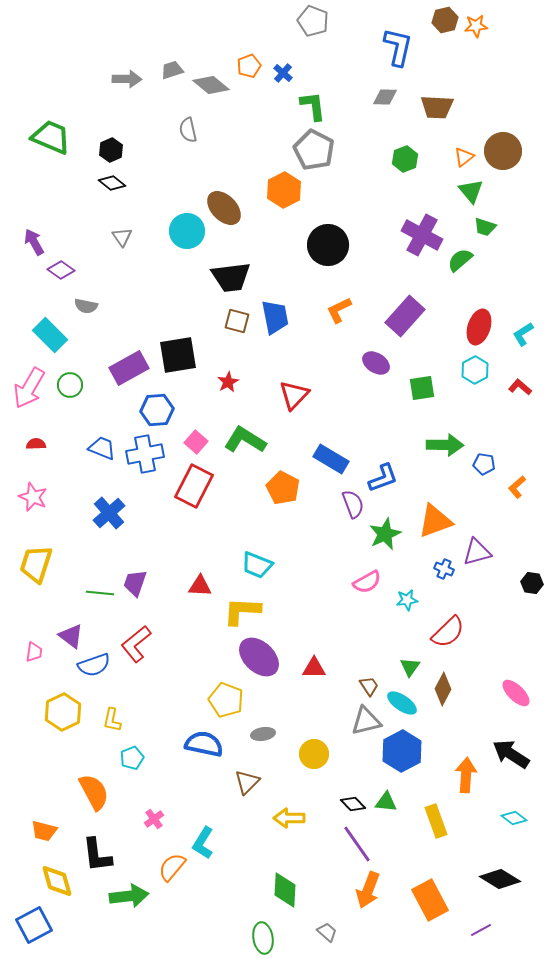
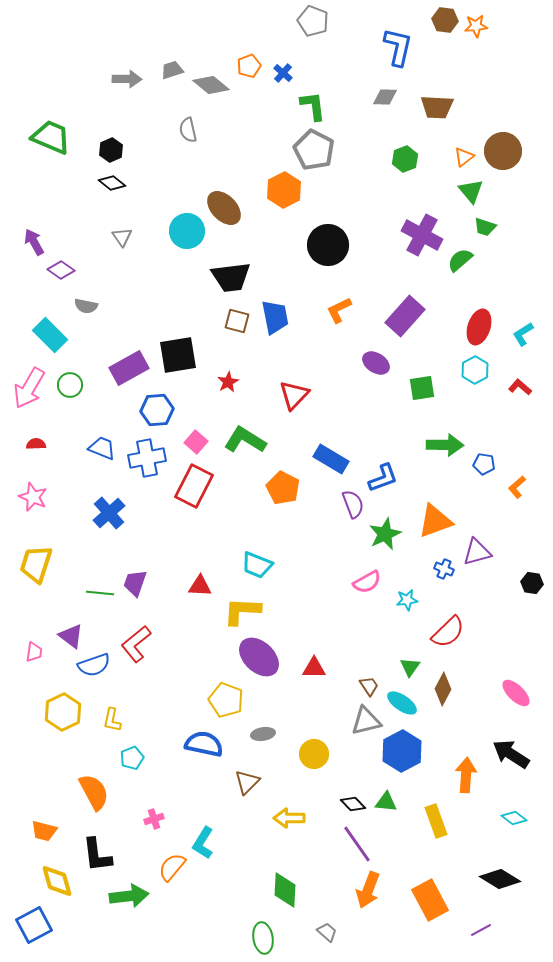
brown hexagon at (445, 20): rotated 20 degrees clockwise
blue cross at (145, 454): moved 2 px right, 4 px down
pink cross at (154, 819): rotated 18 degrees clockwise
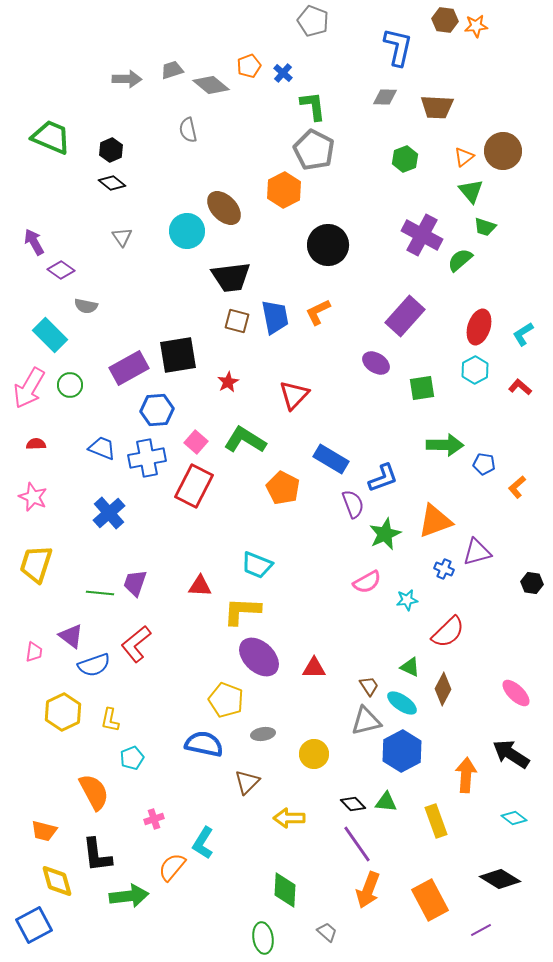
orange L-shape at (339, 310): moved 21 px left, 2 px down
green triangle at (410, 667): rotated 40 degrees counterclockwise
yellow L-shape at (112, 720): moved 2 px left
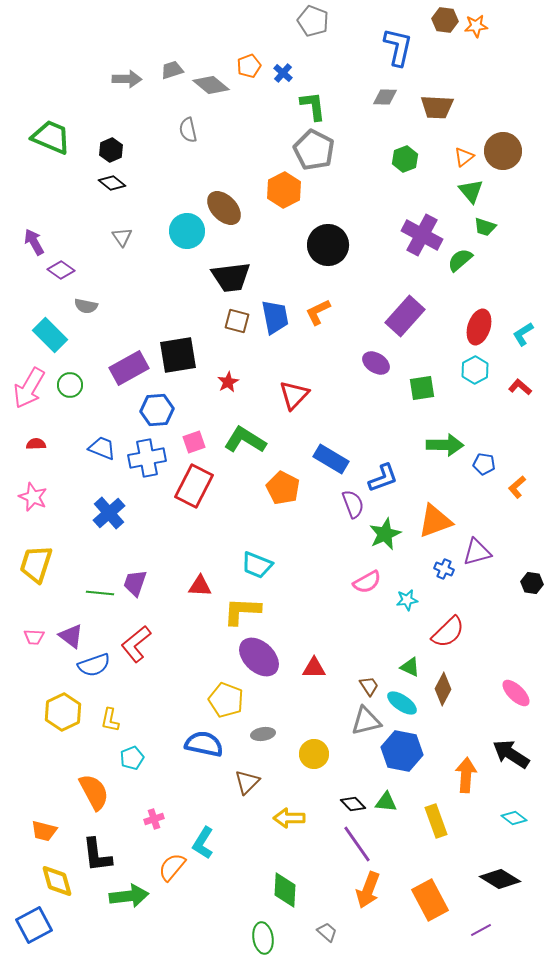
pink square at (196, 442): moved 2 px left; rotated 30 degrees clockwise
pink trapezoid at (34, 652): moved 15 px up; rotated 85 degrees clockwise
blue hexagon at (402, 751): rotated 21 degrees counterclockwise
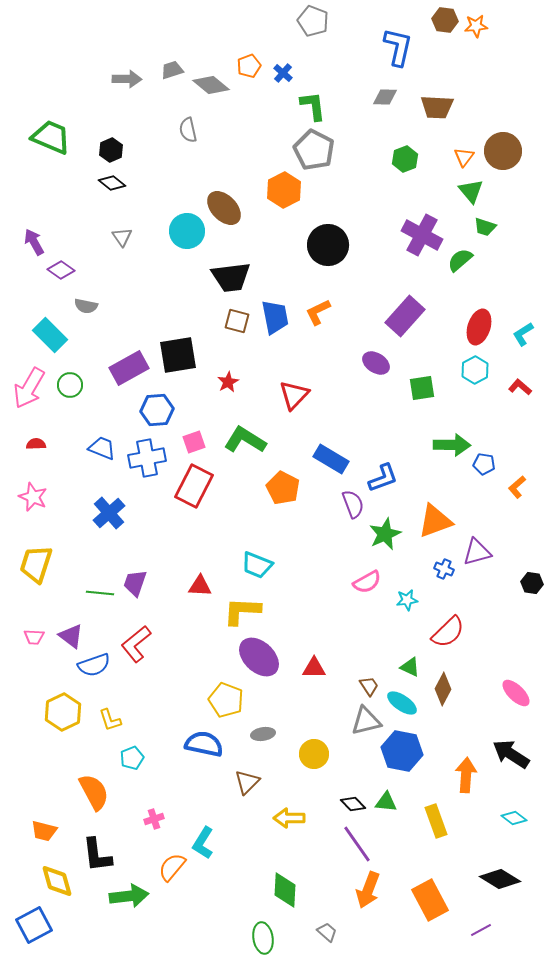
orange triangle at (464, 157): rotated 15 degrees counterclockwise
green arrow at (445, 445): moved 7 px right
yellow L-shape at (110, 720): rotated 30 degrees counterclockwise
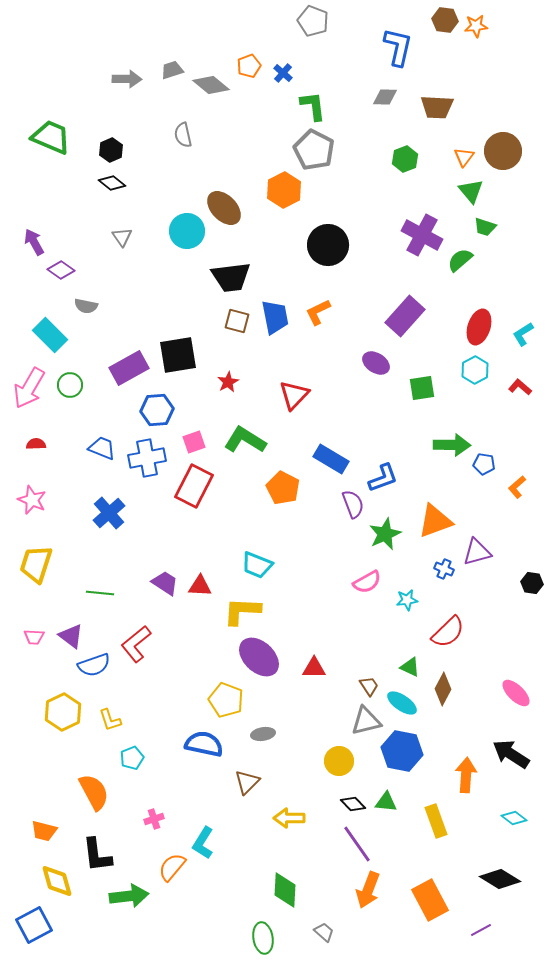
gray semicircle at (188, 130): moved 5 px left, 5 px down
pink star at (33, 497): moved 1 px left, 3 px down
purple trapezoid at (135, 583): moved 30 px right; rotated 104 degrees clockwise
yellow circle at (314, 754): moved 25 px right, 7 px down
gray trapezoid at (327, 932): moved 3 px left
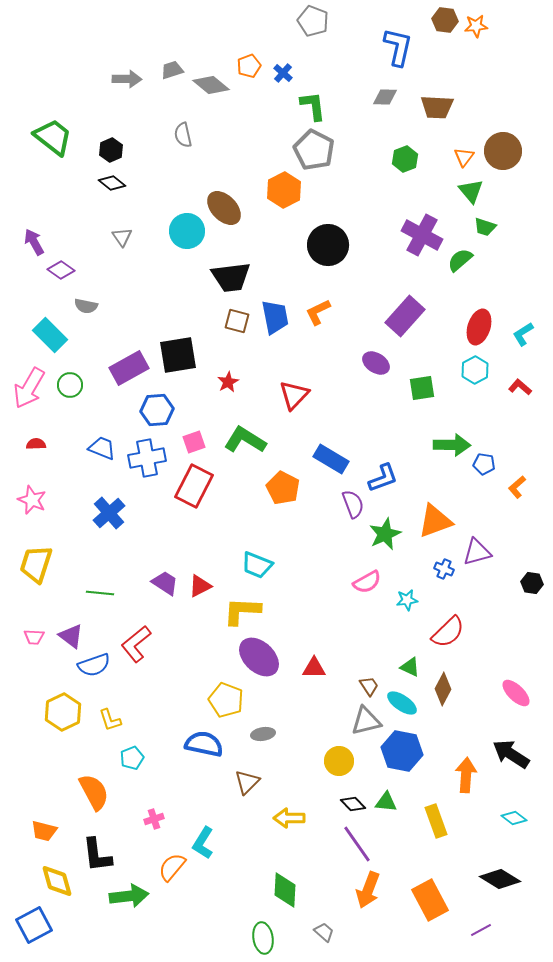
green trapezoid at (51, 137): moved 2 px right; rotated 15 degrees clockwise
red triangle at (200, 586): rotated 30 degrees counterclockwise
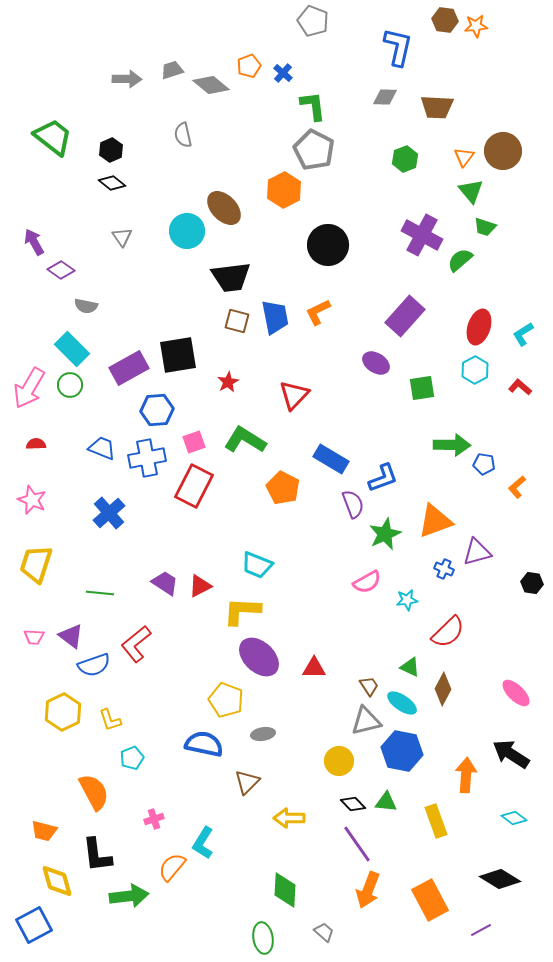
cyan rectangle at (50, 335): moved 22 px right, 14 px down
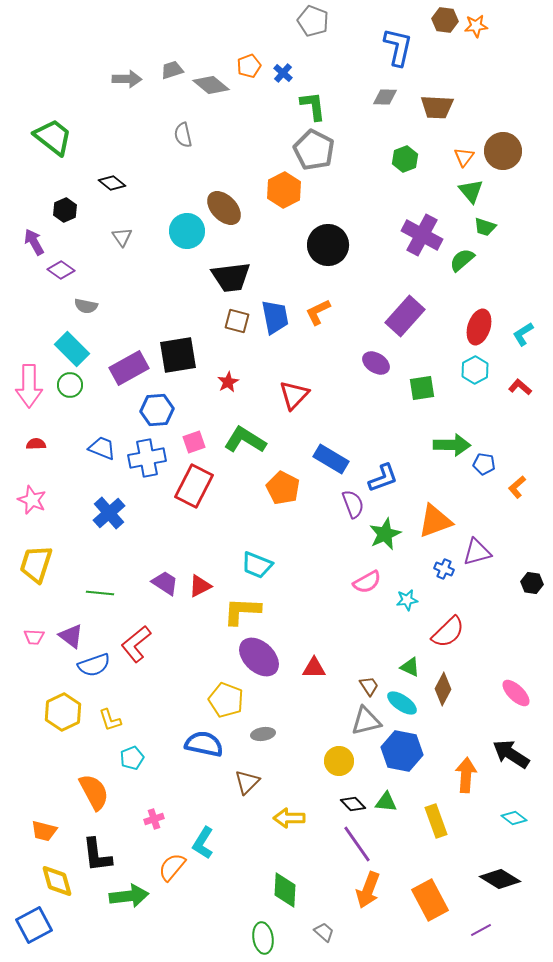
black hexagon at (111, 150): moved 46 px left, 60 px down
green semicircle at (460, 260): moved 2 px right
pink arrow at (29, 388): moved 2 px up; rotated 30 degrees counterclockwise
